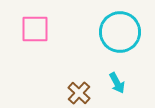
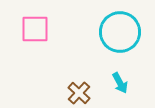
cyan arrow: moved 3 px right
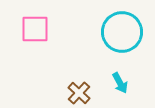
cyan circle: moved 2 px right
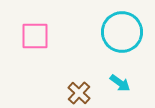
pink square: moved 7 px down
cyan arrow: rotated 25 degrees counterclockwise
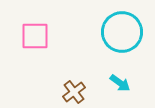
brown cross: moved 5 px left, 1 px up; rotated 10 degrees clockwise
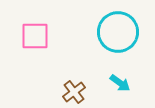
cyan circle: moved 4 px left
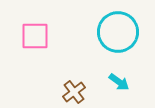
cyan arrow: moved 1 px left, 1 px up
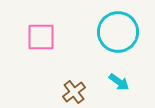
pink square: moved 6 px right, 1 px down
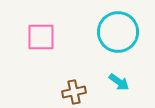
brown cross: rotated 25 degrees clockwise
